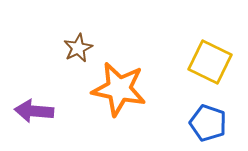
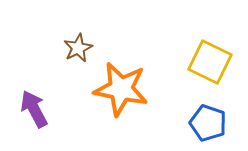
orange star: moved 2 px right
purple arrow: moved 2 px up; rotated 57 degrees clockwise
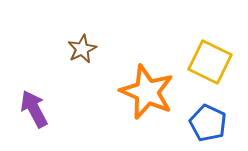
brown star: moved 4 px right, 1 px down
orange star: moved 26 px right, 3 px down; rotated 12 degrees clockwise
blue pentagon: rotated 6 degrees clockwise
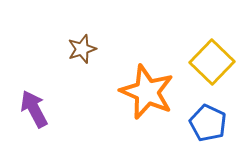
brown star: rotated 8 degrees clockwise
yellow square: moved 2 px right; rotated 18 degrees clockwise
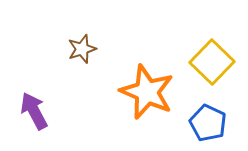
purple arrow: moved 2 px down
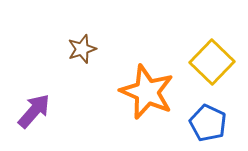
purple arrow: rotated 69 degrees clockwise
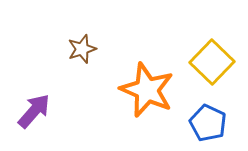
orange star: moved 2 px up
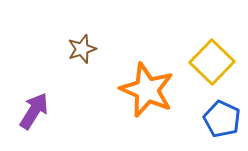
purple arrow: rotated 9 degrees counterclockwise
blue pentagon: moved 14 px right, 4 px up
